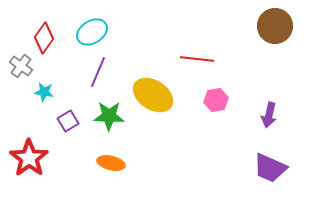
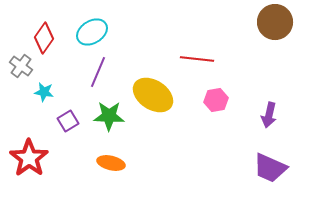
brown circle: moved 4 px up
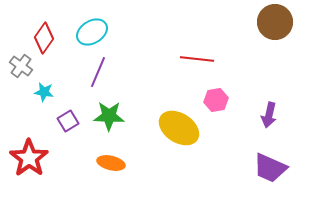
yellow ellipse: moved 26 px right, 33 px down
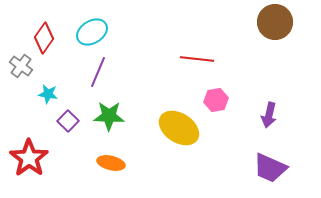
cyan star: moved 4 px right, 2 px down
purple square: rotated 15 degrees counterclockwise
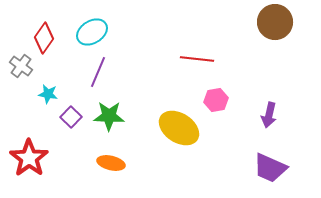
purple square: moved 3 px right, 4 px up
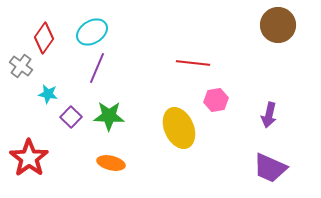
brown circle: moved 3 px right, 3 px down
red line: moved 4 px left, 4 px down
purple line: moved 1 px left, 4 px up
yellow ellipse: rotated 33 degrees clockwise
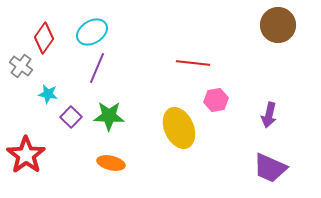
red star: moved 3 px left, 3 px up
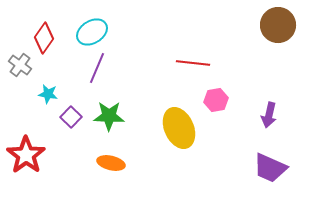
gray cross: moved 1 px left, 1 px up
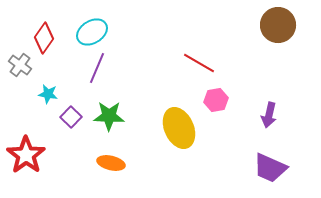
red line: moved 6 px right; rotated 24 degrees clockwise
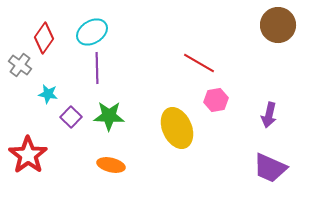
purple line: rotated 24 degrees counterclockwise
yellow ellipse: moved 2 px left
red star: moved 2 px right
orange ellipse: moved 2 px down
